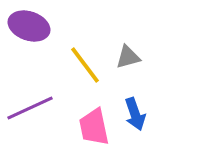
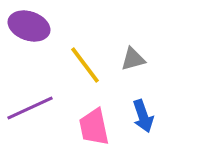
gray triangle: moved 5 px right, 2 px down
blue arrow: moved 8 px right, 2 px down
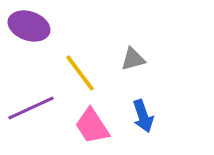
yellow line: moved 5 px left, 8 px down
purple line: moved 1 px right
pink trapezoid: moved 2 px left, 1 px up; rotated 21 degrees counterclockwise
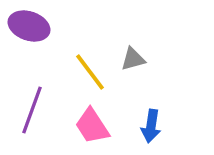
yellow line: moved 10 px right, 1 px up
purple line: moved 1 px right, 2 px down; rotated 45 degrees counterclockwise
blue arrow: moved 8 px right, 10 px down; rotated 28 degrees clockwise
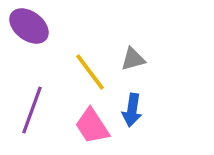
purple ellipse: rotated 18 degrees clockwise
blue arrow: moved 19 px left, 16 px up
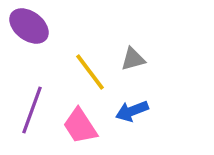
blue arrow: moved 1 px down; rotated 60 degrees clockwise
pink trapezoid: moved 12 px left
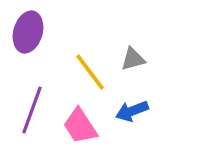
purple ellipse: moved 1 px left, 6 px down; rotated 69 degrees clockwise
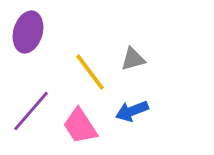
purple line: moved 1 px left, 1 px down; rotated 21 degrees clockwise
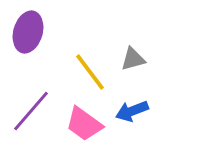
pink trapezoid: moved 4 px right, 2 px up; rotated 21 degrees counterclockwise
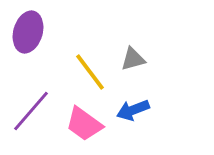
blue arrow: moved 1 px right, 1 px up
